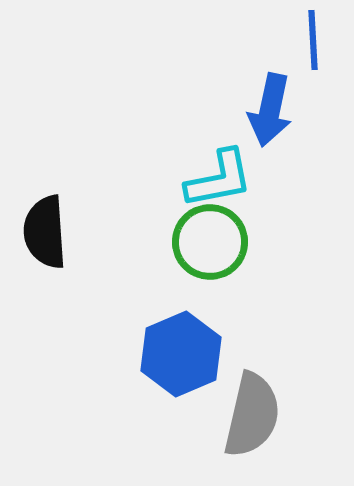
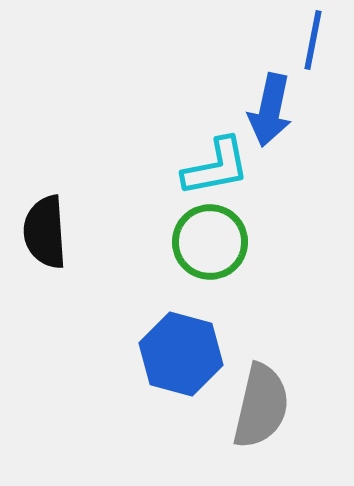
blue line: rotated 14 degrees clockwise
cyan L-shape: moved 3 px left, 12 px up
blue hexagon: rotated 22 degrees counterclockwise
gray semicircle: moved 9 px right, 9 px up
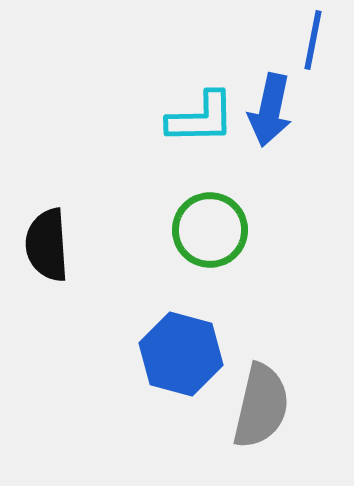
cyan L-shape: moved 15 px left, 49 px up; rotated 10 degrees clockwise
black semicircle: moved 2 px right, 13 px down
green circle: moved 12 px up
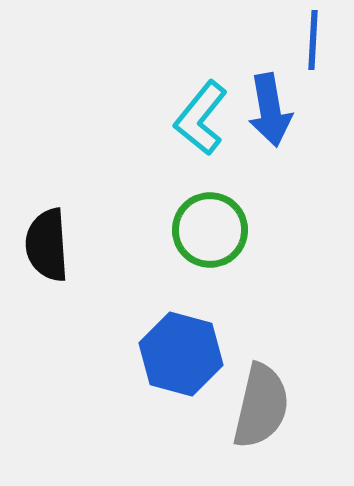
blue line: rotated 8 degrees counterclockwise
blue arrow: rotated 22 degrees counterclockwise
cyan L-shape: rotated 130 degrees clockwise
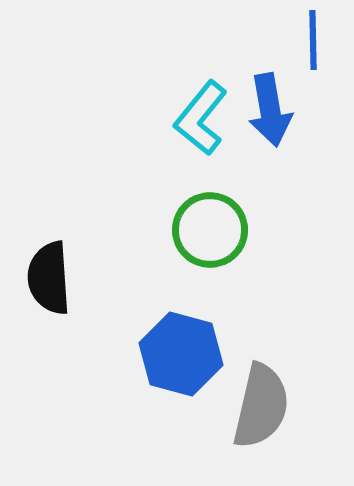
blue line: rotated 4 degrees counterclockwise
black semicircle: moved 2 px right, 33 px down
